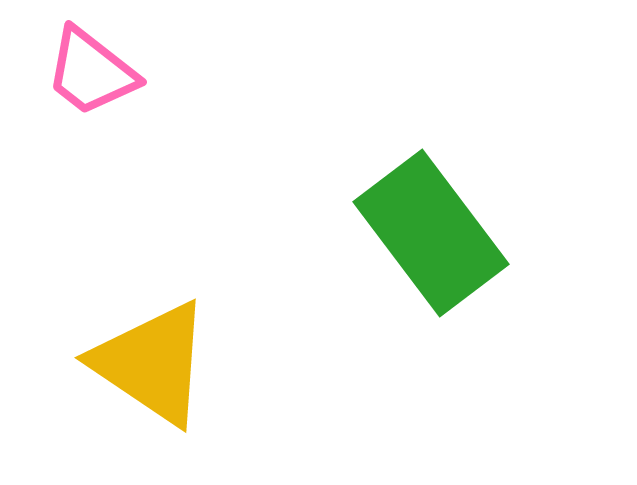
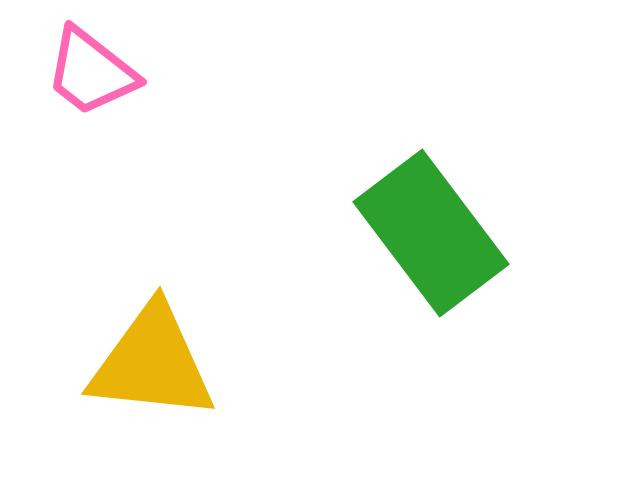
yellow triangle: rotated 28 degrees counterclockwise
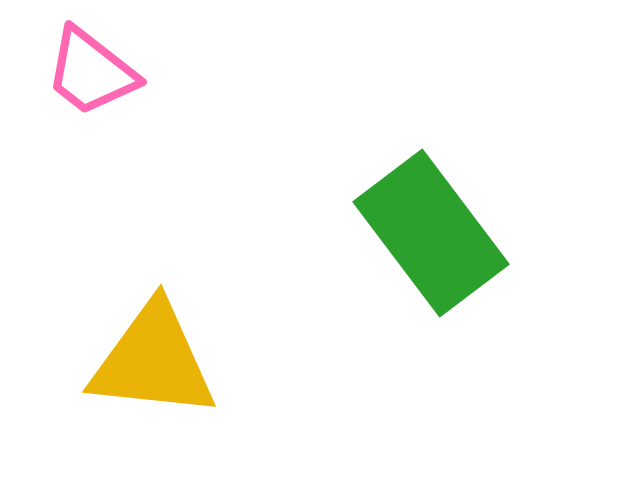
yellow triangle: moved 1 px right, 2 px up
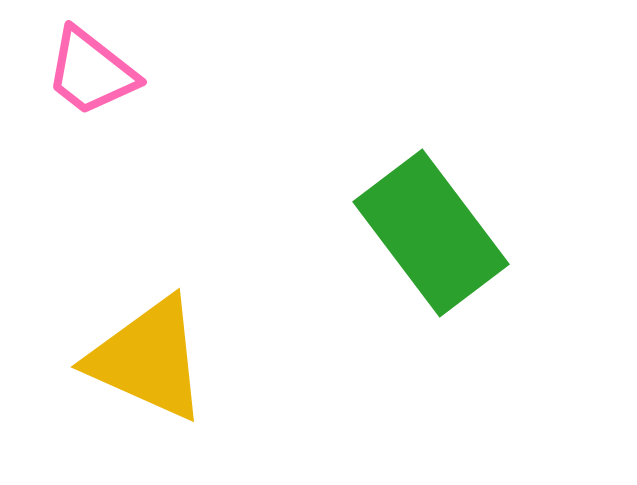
yellow triangle: moved 5 px left, 2 px up; rotated 18 degrees clockwise
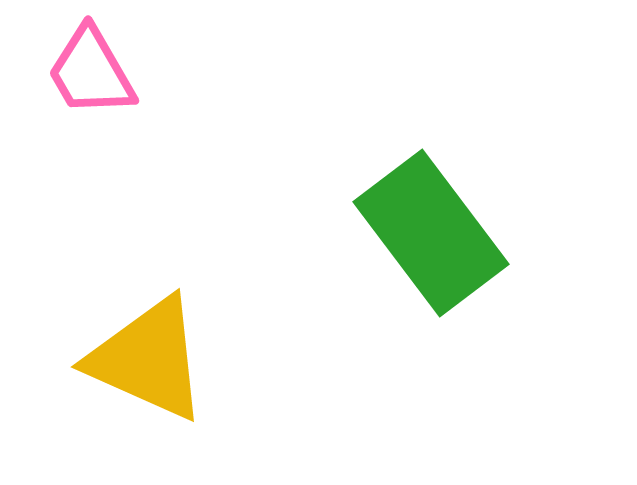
pink trapezoid: rotated 22 degrees clockwise
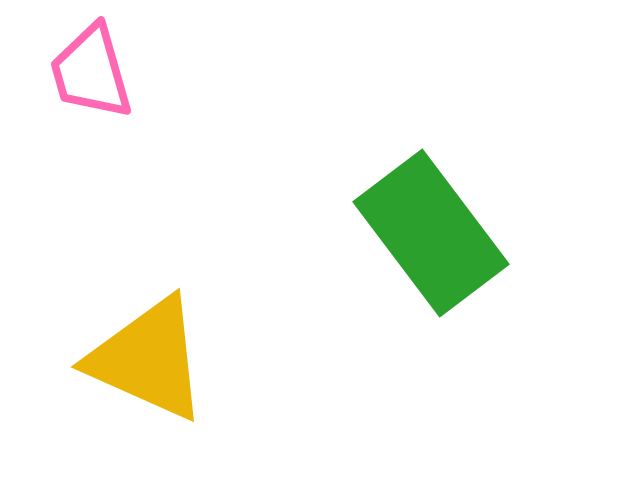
pink trapezoid: rotated 14 degrees clockwise
